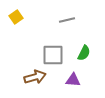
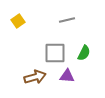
yellow square: moved 2 px right, 4 px down
gray square: moved 2 px right, 2 px up
purple triangle: moved 6 px left, 4 px up
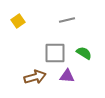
green semicircle: rotated 84 degrees counterclockwise
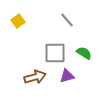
gray line: rotated 63 degrees clockwise
purple triangle: rotated 21 degrees counterclockwise
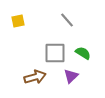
yellow square: rotated 24 degrees clockwise
green semicircle: moved 1 px left
purple triangle: moved 4 px right; rotated 28 degrees counterclockwise
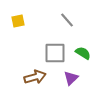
purple triangle: moved 2 px down
